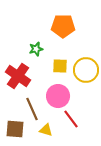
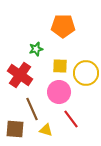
yellow circle: moved 3 px down
red cross: moved 2 px right, 1 px up
pink circle: moved 1 px right, 4 px up
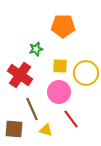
brown square: moved 1 px left
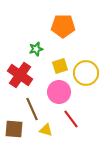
yellow square: rotated 21 degrees counterclockwise
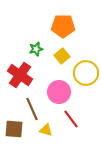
yellow square: moved 2 px right, 10 px up; rotated 21 degrees counterclockwise
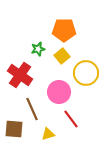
orange pentagon: moved 1 px right, 4 px down
green star: moved 2 px right
yellow triangle: moved 2 px right, 4 px down; rotated 32 degrees counterclockwise
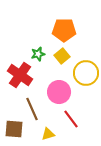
green star: moved 5 px down
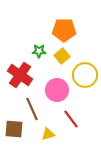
green star: moved 1 px right, 3 px up; rotated 16 degrees clockwise
yellow circle: moved 1 px left, 2 px down
pink circle: moved 2 px left, 2 px up
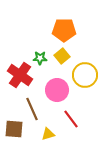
green star: moved 1 px right, 7 px down
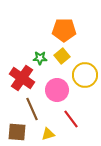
red cross: moved 2 px right, 3 px down
brown square: moved 3 px right, 3 px down
